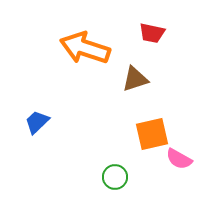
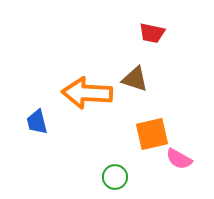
orange arrow: moved 2 px right, 45 px down; rotated 15 degrees counterclockwise
brown triangle: rotated 36 degrees clockwise
blue trapezoid: rotated 60 degrees counterclockwise
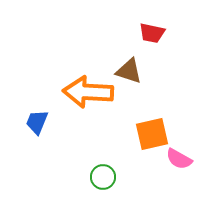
brown triangle: moved 6 px left, 8 px up
orange arrow: moved 1 px right, 1 px up
blue trapezoid: rotated 36 degrees clockwise
green circle: moved 12 px left
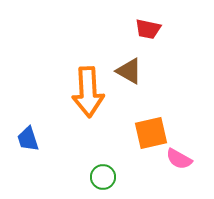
red trapezoid: moved 4 px left, 4 px up
brown triangle: rotated 12 degrees clockwise
orange arrow: rotated 96 degrees counterclockwise
blue trapezoid: moved 9 px left, 17 px down; rotated 40 degrees counterclockwise
orange square: moved 1 px left, 1 px up
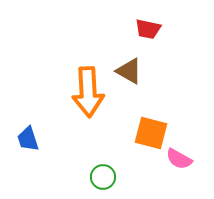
orange square: rotated 28 degrees clockwise
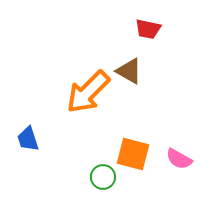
orange arrow: rotated 48 degrees clockwise
orange square: moved 18 px left, 21 px down
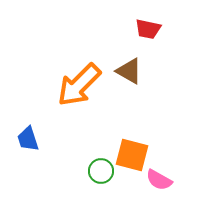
orange arrow: moved 9 px left, 7 px up
orange square: moved 1 px left, 1 px down
pink semicircle: moved 20 px left, 21 px down
green circle: moved 2 px left, 6 px up
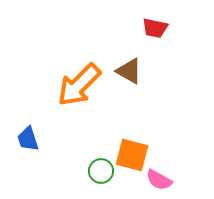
red trapezoid: moved 7 px right, 1 px up
